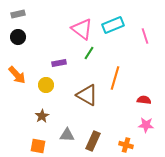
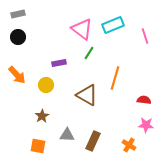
orange cross: moved 3 px right; rotated 16 degrees clockwise
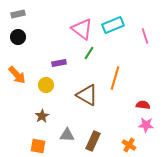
red semicircle: moved 1 px left, 5 px down
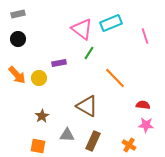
cyan rectangle: moved 2 px left, 2 px up
black circle: moved 2 px down
orange line: rotated 60 degrees counterclockwise
yellow circle: moved 7 px left, 7 px up
brown triangle: moved 11 px down
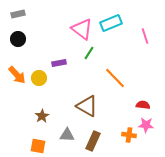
orange cross: moved 10 px up; rotated 24 degrees counterclockwise
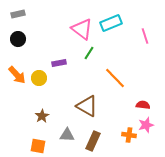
pink star: rotated 21 degrees counterclockwise
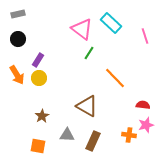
cyan rectangle: rotated 65 degrees clockwise
purple rectangle: moved 21 px left, 3 px up; rotated 48 degrees counterclockwise
orange arrow: rotated 12 degrees clockwise
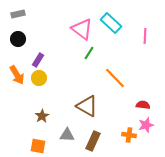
pink line: rotated 21 degrees clockwise
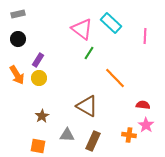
pink star: rotated 21 degrees counterclockwise
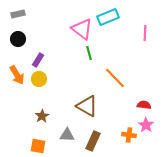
cyan rectangle: moved 3 px left, 6 px up; rotated 65 degrees counterclockwise
pink line: moved 3 px up
green line: rotated 48 degrees counterclockwise
yellow circle: moved 1 px down
red semicircle: moved 1 px right
